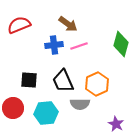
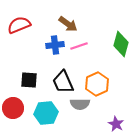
blue cross: moved 1 px right
black trapezoid: moved 1 px down
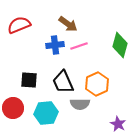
green diamond: moved 1 px left, 1 px down
purple star: moved 2 px right
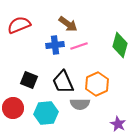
black square: rotated 18 degrees clockwise
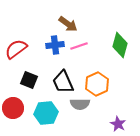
red semicircle: moved 3 px left, 24 px down; rotated 15 degrees counterclockwise
